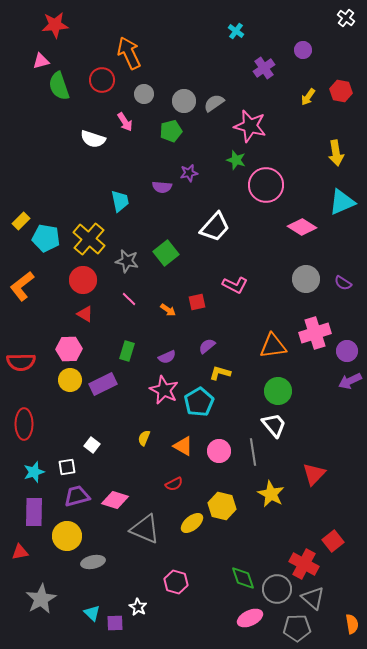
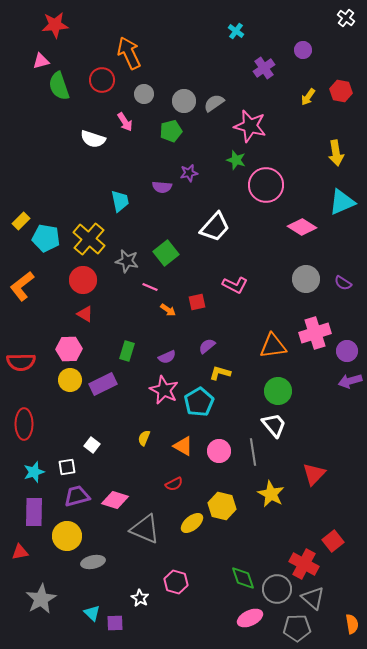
pink line at (129, 299): moved 21 px right, 12 px up; rotated 21 degrees counterclockwise
purple arrow at (350, 381): rotated 10 degrees clockwise
white star at (138, 607): moved 2 px right, 9 px up
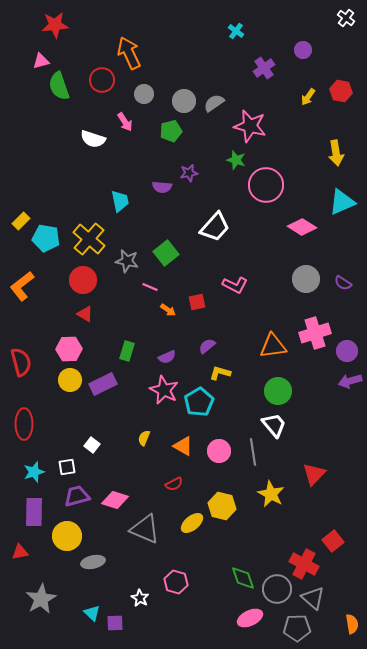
red semicircle at (21, 362): rotated 104 degrees counterclockwise
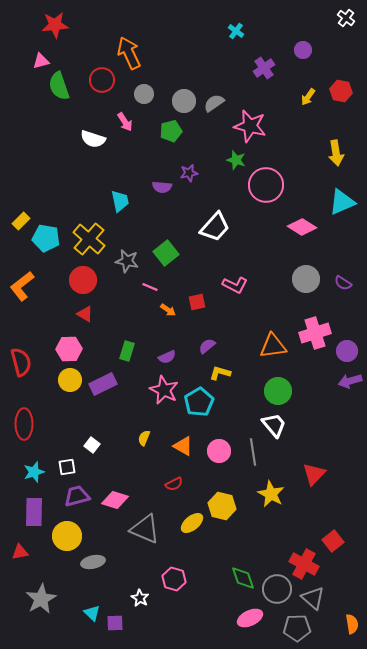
pink hexagon at (176, 582): moved 2 px left, 3 px up
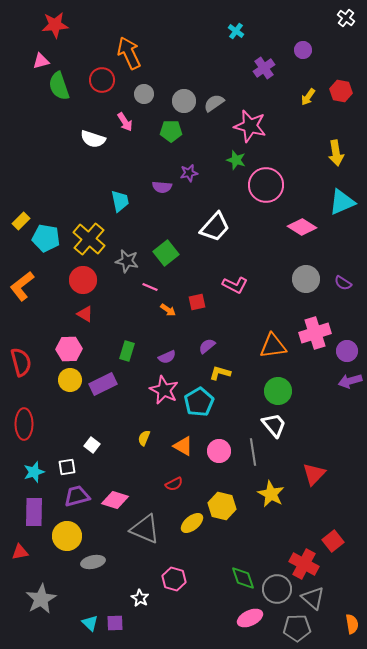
green pentagon at (171, 131): rotated 15 degrees clockwise
cyan triangle at (92, 613): moved 2 px left, 10 px down
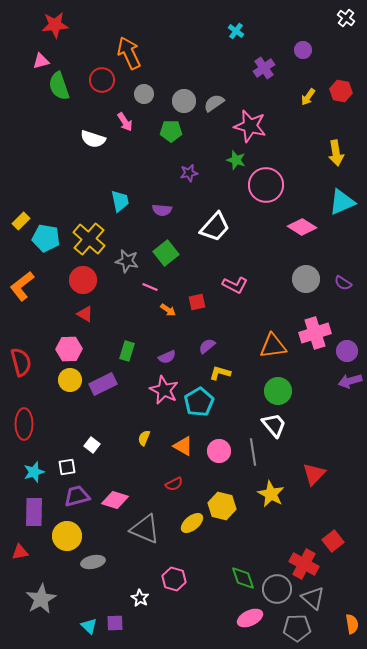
purple semicircle at (162, 187): moved 23 px down
cyan triangle at (90, 623): moved 1 px left, 3 px down
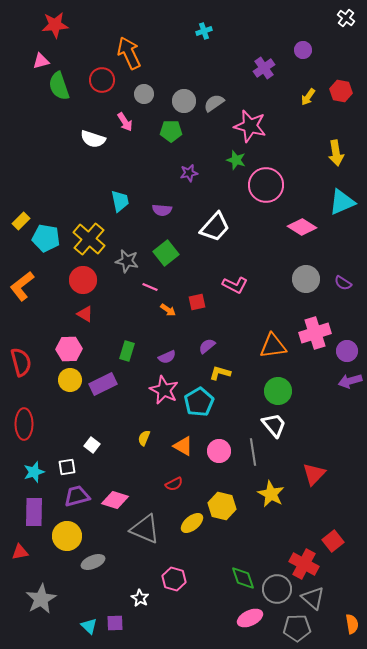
cyan cross at (236, 31): moved 32 px left; rotated 35 degrees clockwise
gray ellipse at (93, 562): rotated 10 degrees counterclockwise
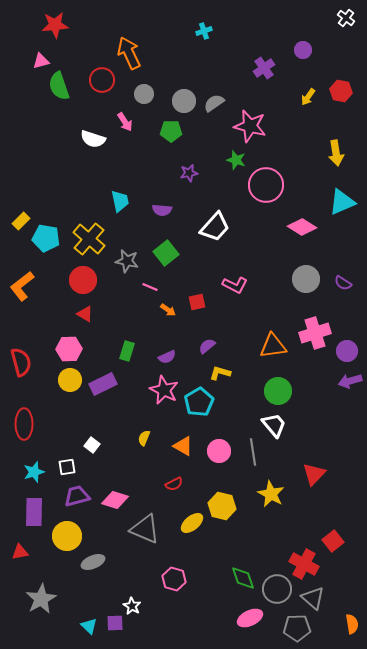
white star at (140, 598): moved 8 px left, 8 px down
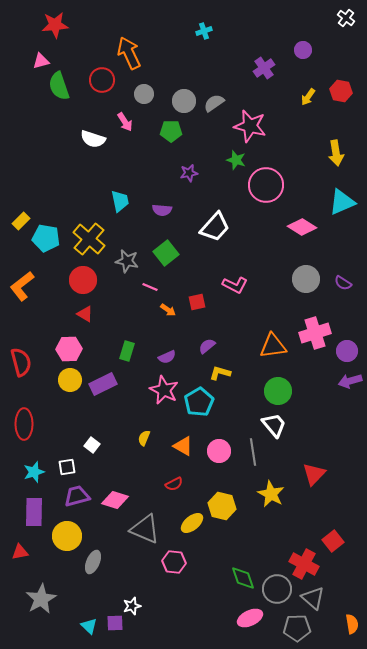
gray ellipse at (93, 562): rotated 45 degrees counterclockwise
pink hexagon at (174, 579): moved 17 px up; rotated 10 degrees counterclockwise
white star at (132, 606): rotated 24 degrees clockwise
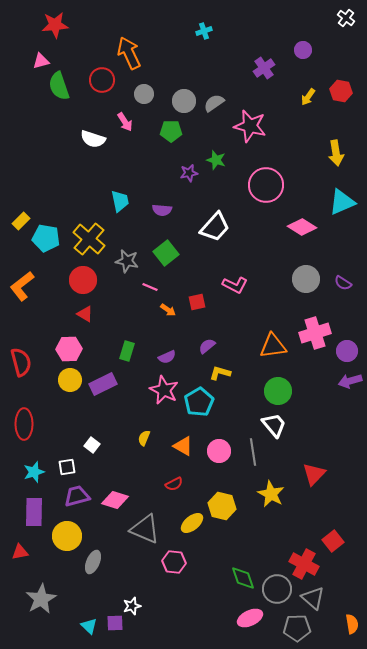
green star at (236, 160): moved 20 px left
